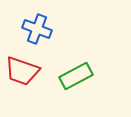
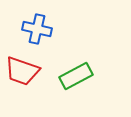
blue cross: rotated 8 degrees counterclockwise
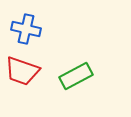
blue cross: moved 11 px left
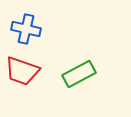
green rectangle: moved 3 px right, 2 px up
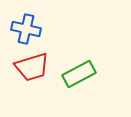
red trapezoid: moved 10 px right, 4 px up; rotated 36 degrees counterclockwise
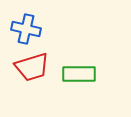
green rectangle: rotated 28 degrees clockwise
